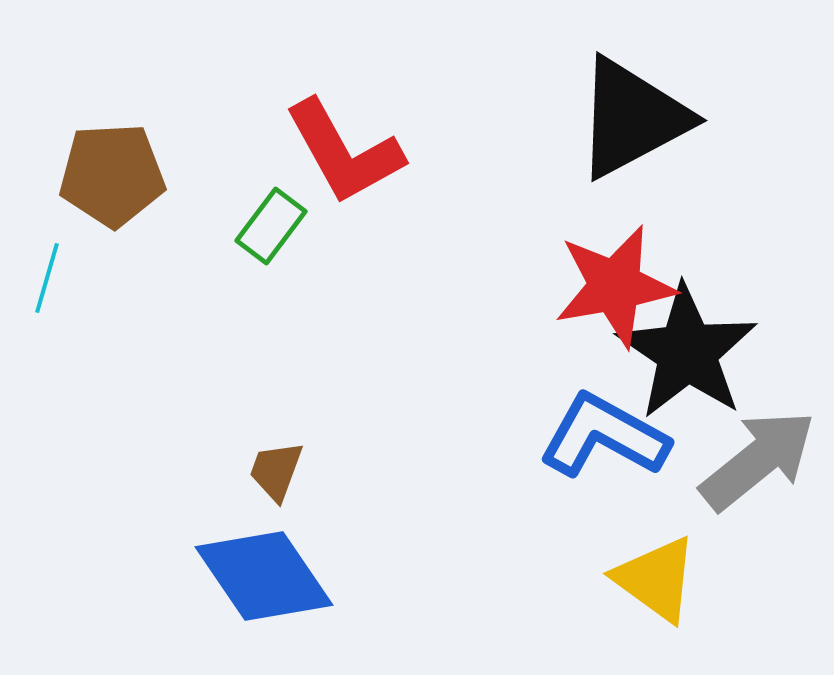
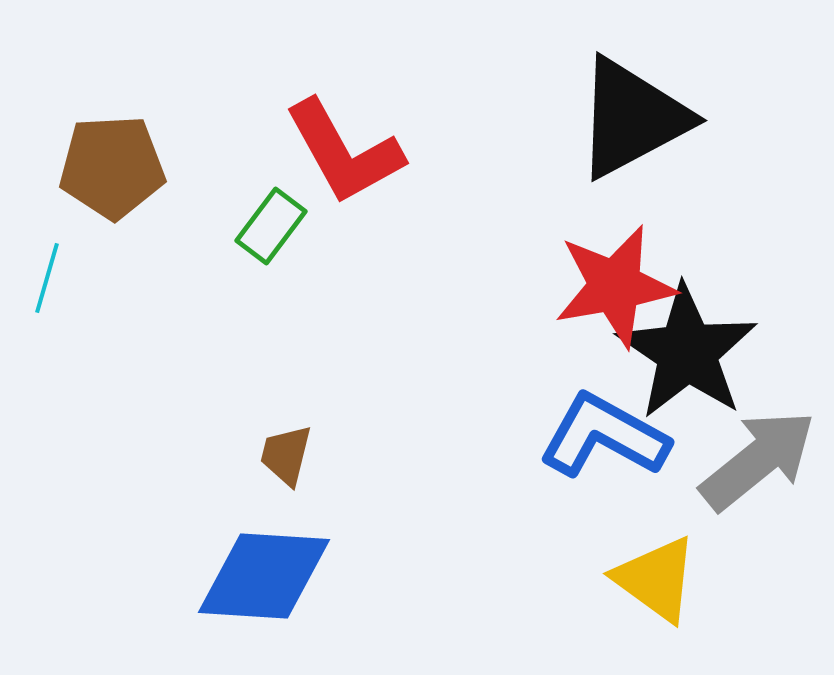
brown pentagon: moved 8 px up
brown trapezoid: moved 10 px right, 16 px up; rotated 6 degrees counterclockwise
blue diamond: rotated 52 degrees counterclockwise
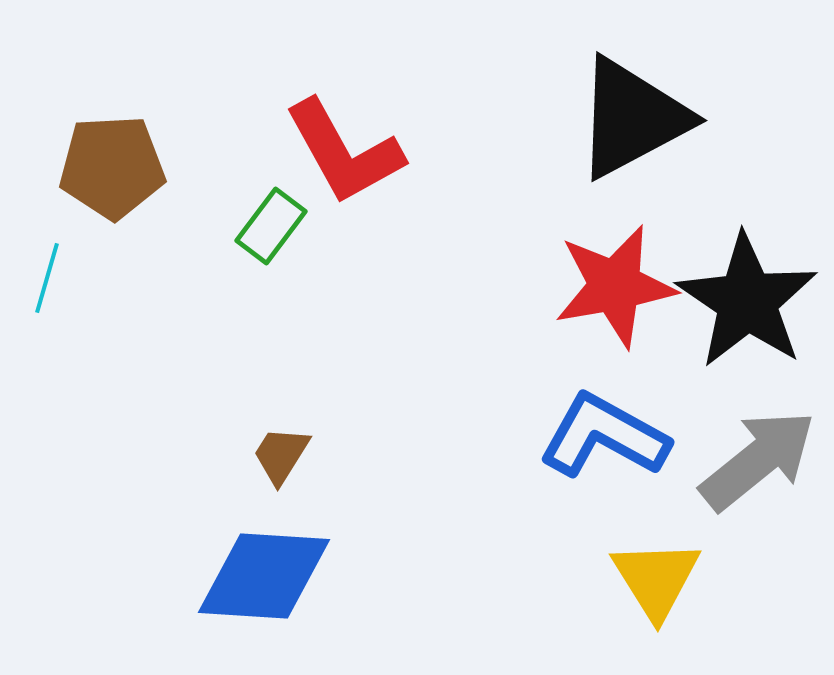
black star: moved 60 px right, 51 px up
brown trapezoid: moved 5 px left; rotated 18 degrees clockwise
yellow triangle: rotated 22 degrees clockwise
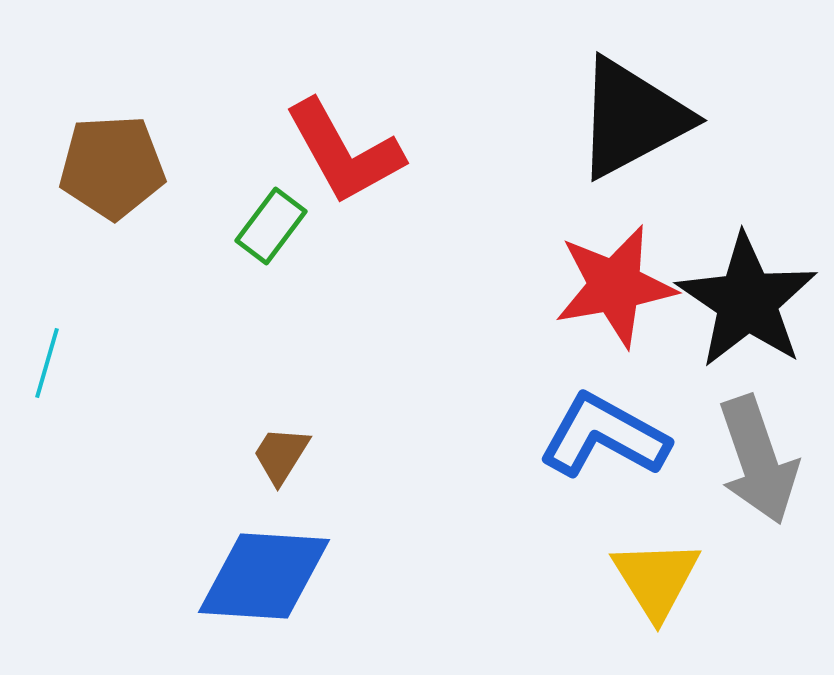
cyan line: moved 85 px down
gray arrow: rotated 110 degrees clockwise
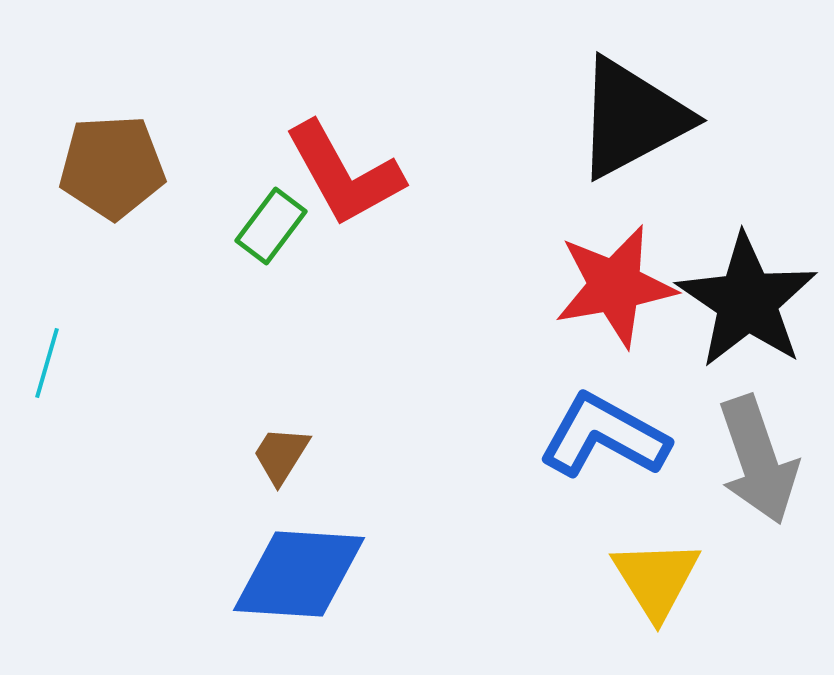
red L-shape: moved 22 px down
blue diamond: moved 35 px right, 2 px up
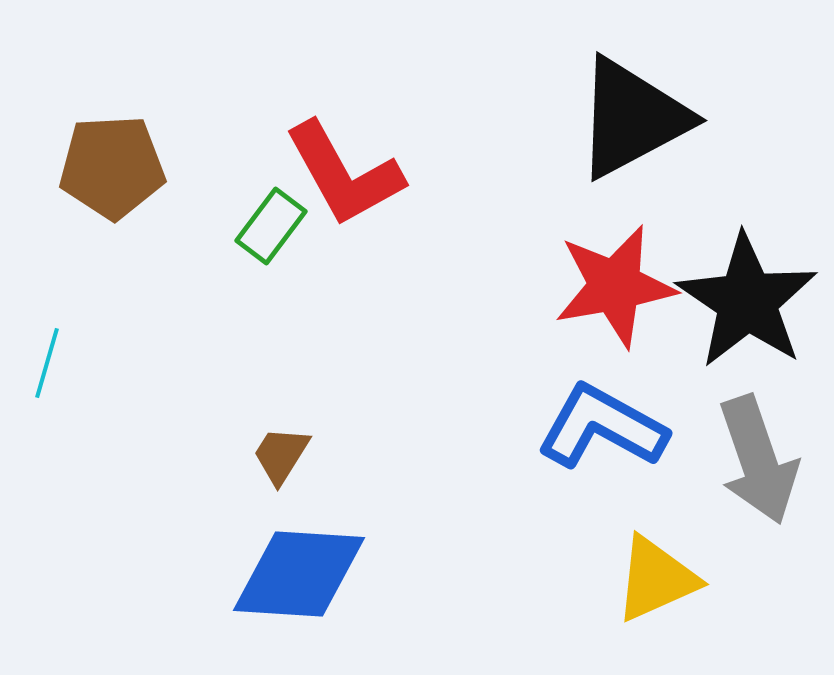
blue L-shape: moved 2 px left, 9 px up
yellow triangle: rotated 38 degrees clockwise
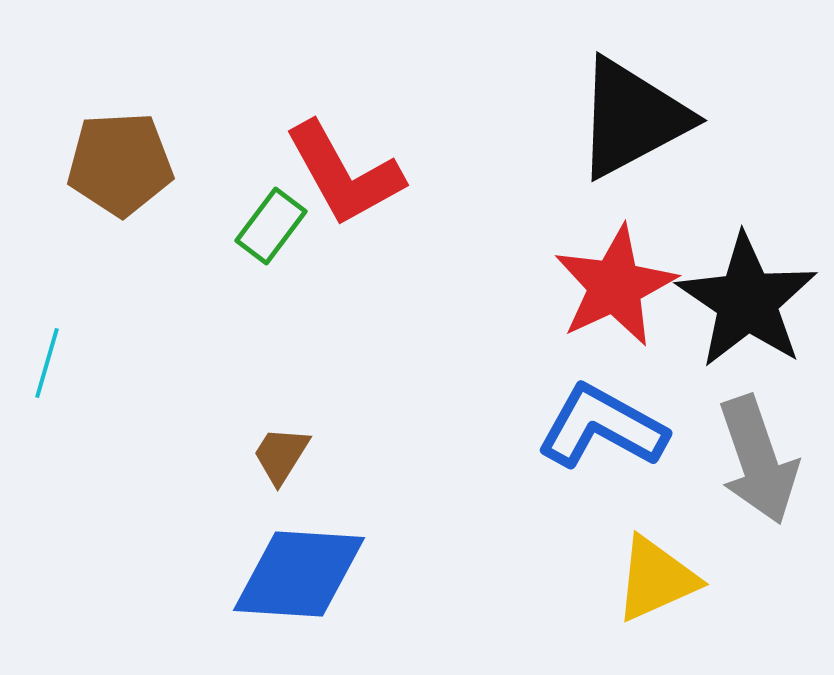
brown pentagon: moved 8 px right, 3 px up
red star: rotated 15 degrees counterclockwise
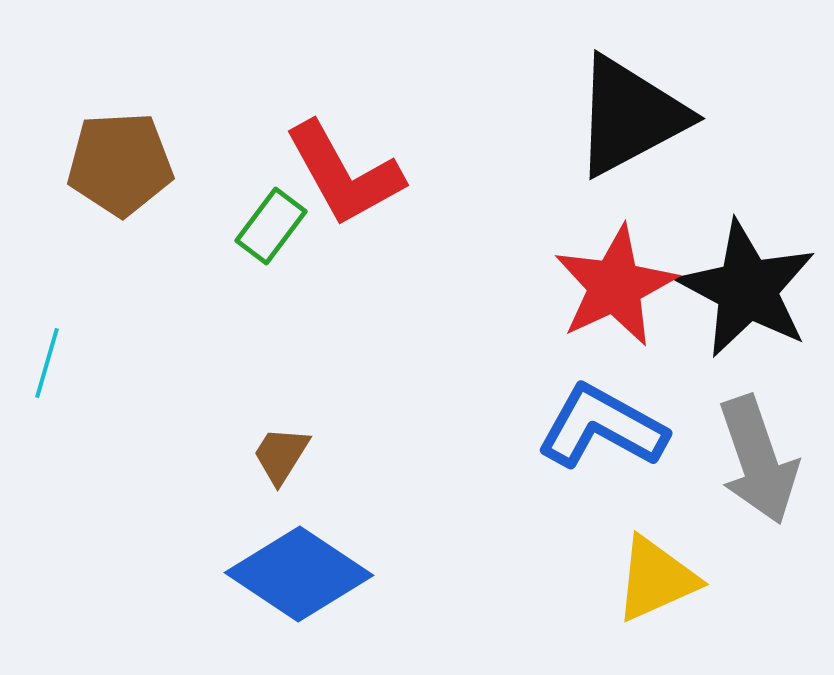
black triangle: moved 2 px left, 2 px up
black star: moved 12 px up; rotated 6 degrees counterclockwise
blue diamond: rotated 30 degrees clockwise
